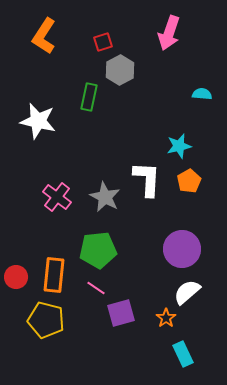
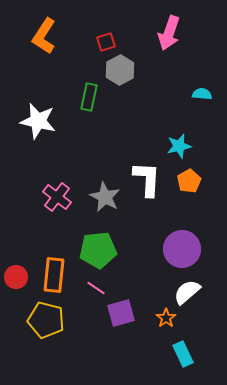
red square: moved 3 px right
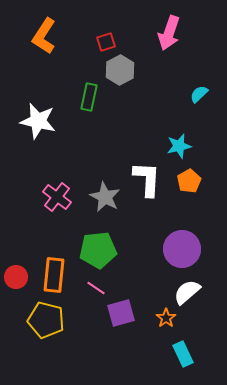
cyan semicircle: moved 3 px left; rotated 48 degrees counterclockwise
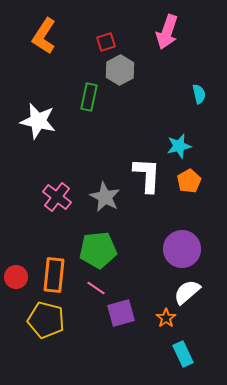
pink arrow: moved 2 px left, 1 px up
cyan semicircle: rotated 120 degrees clockwise
white L-shape: moved 4 px up
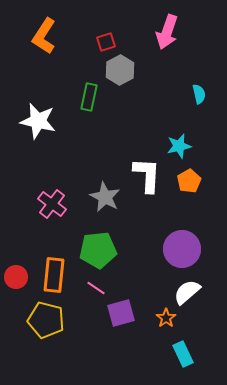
pink cross: moved 5 px left, 7 px down
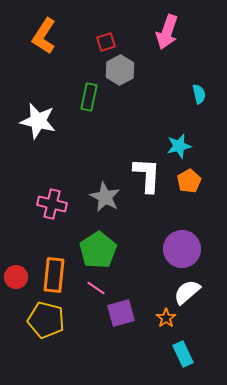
pink cross: rotated 24 degrees counterclockwise
green pentagon: rotated 27 degrees counterclockwise
